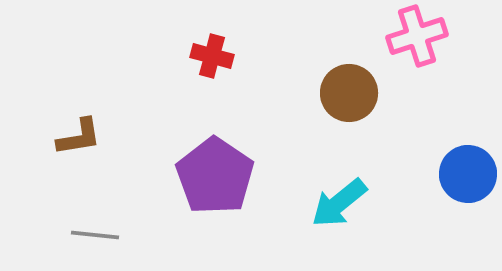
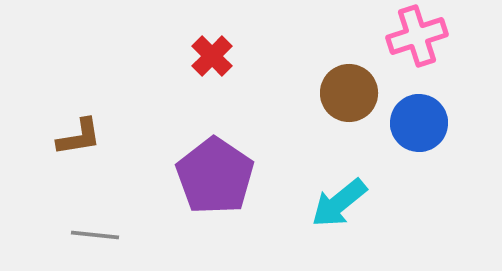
red cross: rotated 30 degrees clockwise
blue circle: moved 49 px left, 51 px up
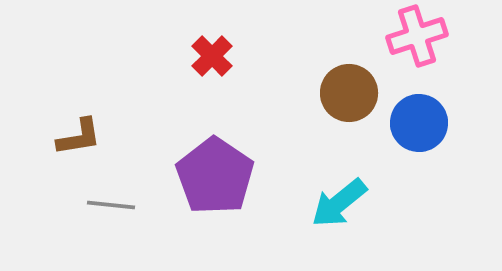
gray line: moved 16 px right, 30 px up
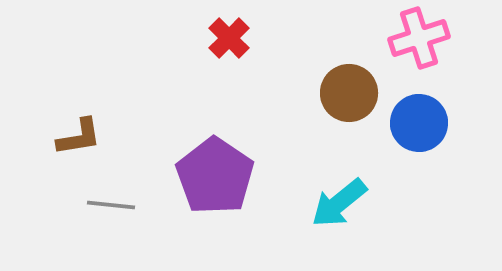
pink cross: moved 2 px right, 2 px down
red cross: moved 17 px right, 18 px up
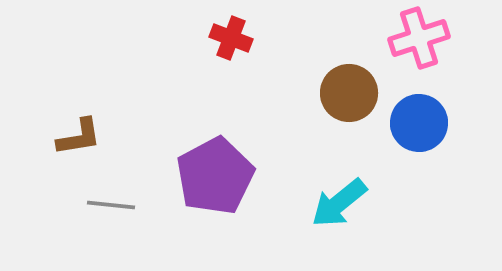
red cross: moved 2 px right; rotated 24 degrees counterclockwise
purple pentagon: rotated 10 degrees clockwise
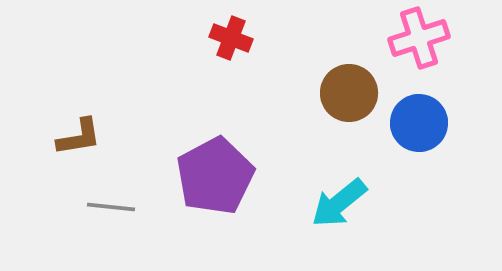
gray line: moved 2 px down
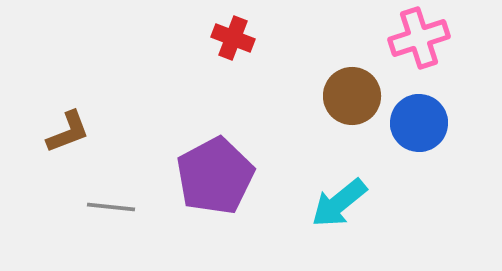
red cross: moved 2 px right
brown circle: moved 3 px right, 3 px down
brown L-shape: moved 11 px left, 5 px up; rotated 12 degrees counterclockwise
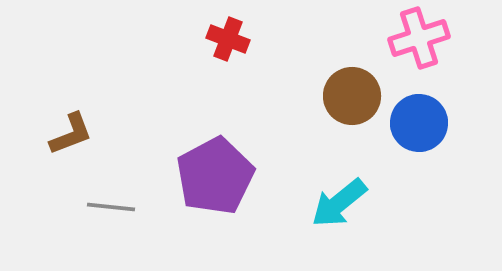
red cross: moved 5 px left, 1 px down
brown L-shape: moved 3 px right, 2 px down
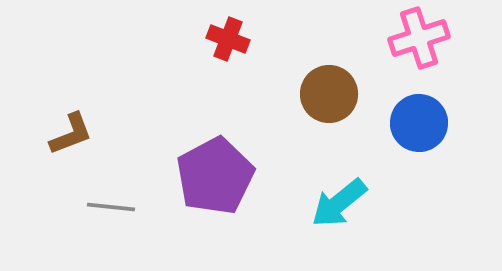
brown circle: moved 23 px left, 2 px up
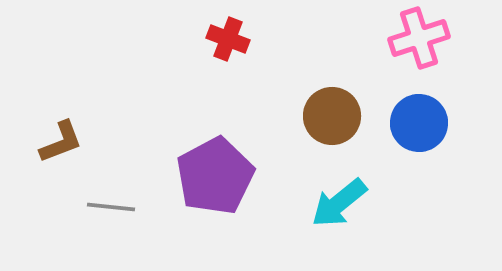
brown circle: moved 3 px right, 22 px down
brown L-shape: moved 10 px left, 8 px down
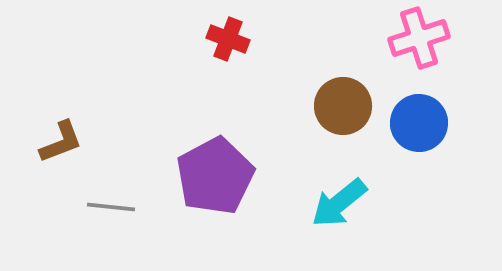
brown circle: moved 11 px right, 10 px up
